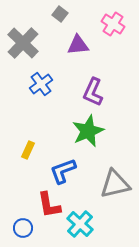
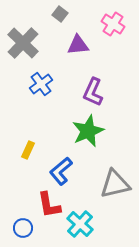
blue L-shape: moved 2 px left; rotated 20 degrees counterclockwise
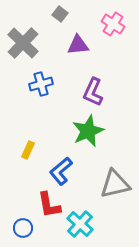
blue cross: rotated 20 degrees clockwise
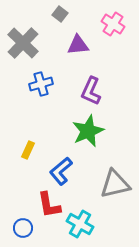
purple L-shape: moved 2 px left, 1 px up
cyan cross: rotated 12 degrees counterclockwise
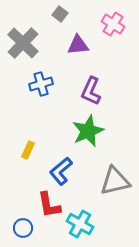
gray triangle: moved 3 px up
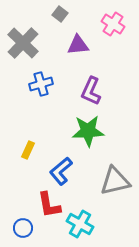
green star: rotated 20 degrees clockwise
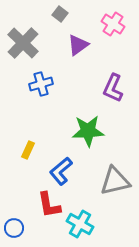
purple triangle: rotated 30 degrees counterclockwise
purple L-shape: moved 22 px right, 3 px up
blue circle: moved 9 px left
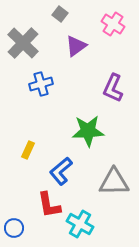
purple triangle: moved 2 px left, 1 px down
gray triangle: moved 1 px left, 1 px down; rotated 12 degrees clockwise
